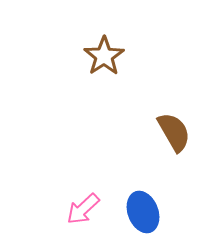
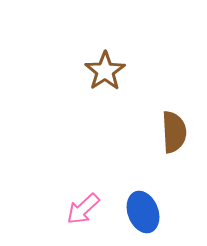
brown star: moved 1 px right, 15 px down
brown semicircle: rotated 27 degrees clockwise
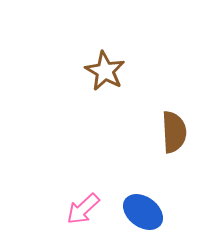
brown star: rotated 9 degrees counterclockwise
blue ellipse: rotated 33 degrees counterclockwise
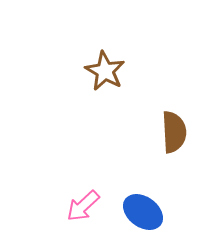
pink arrow: moved 3 px up
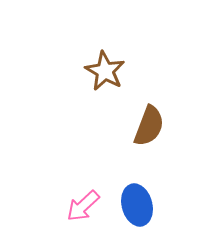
brown semicircle: moved 25 px left, 6 px up; rotated 24 degrees clockwise
blue ellipse: moved 6 px left, 7 px up; rotated 39 degrees clockwise
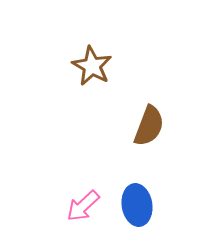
brown star: moved 13 px left, 5 px up
blue ellipse: rotated 6 degrees clockwise
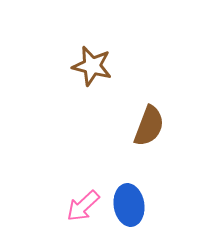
brown star: rotated 15 degrees counterclockwise
blue ellipse: moved 8 px left
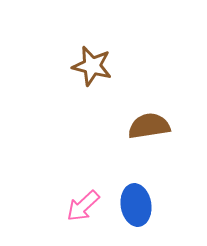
brown semicircle: rotated 120 degrees counterclockwise
blue ellipse: moved 7 px right
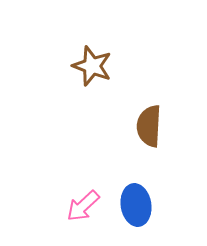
brown star: rotated 6 degrees clockwise
brown semicircle: rotated 78 degrees counterclockwise
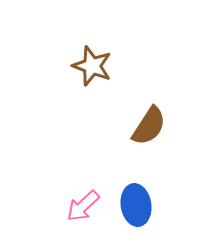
brown semicircle: rotated 150 degrees counterclockwise
